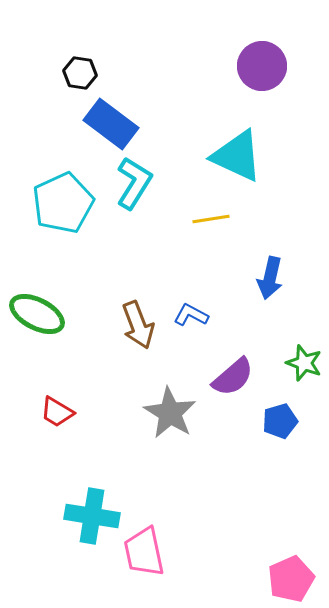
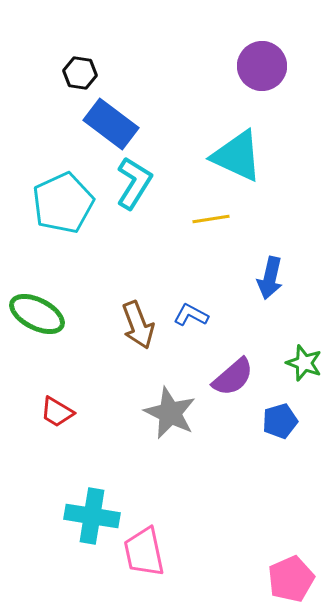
gray star: rotated 6 degrees counterclockwise
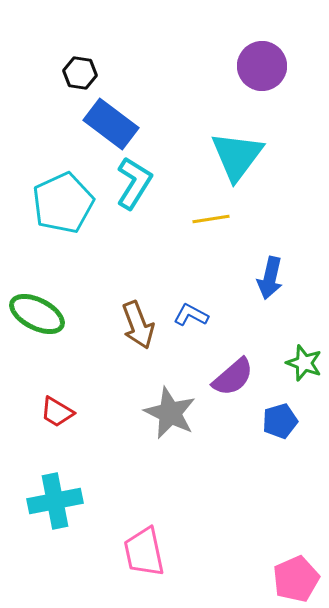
cyan triangle: rotated 42 degrees clockwise
cyan cross: moved 37 px left, 15 px up; rotated 20 degrees counterclockwise
pink pentagon: moved 5 px right
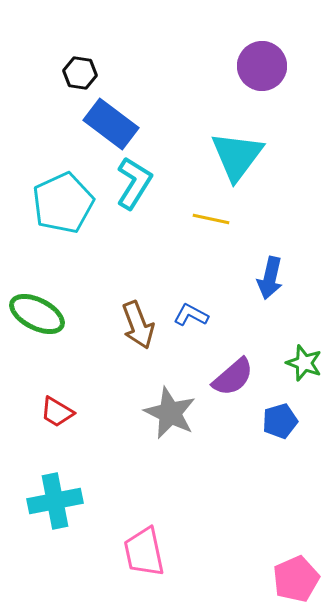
yellow line: rotated 21 degrees clockwise
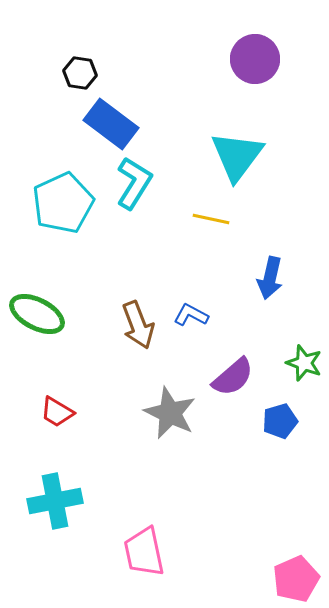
purple circle: moved 7 px left, 7 px up
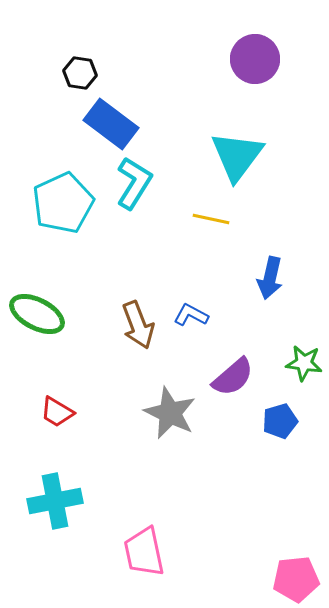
green star: rotated 12 degrees counterclockwise
pink pentagon: rotated 18 degrees clockwise
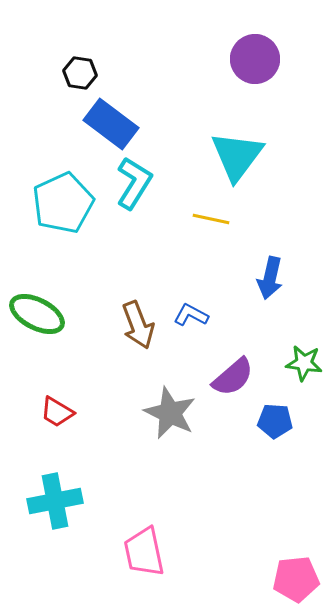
blue pentagon: moved 5 px left; rotated 20 degrees clockwise
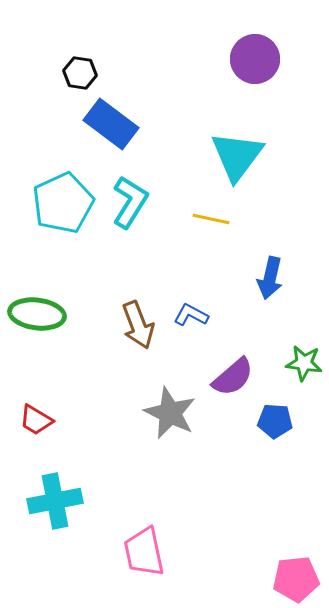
cyan L-shape: moved 4 px left, 19 px down
green ellipse: rotated 20 degrees counterclockwise
red trapezoid: moved 21 px left, 8 px down
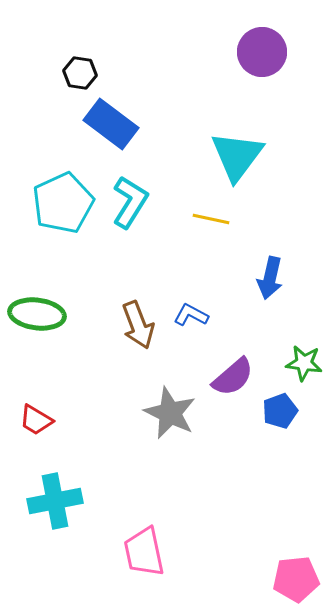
purple circle: moved 7 px right, 7 px up
blue pentagon: moved 5 px right, 10 px up; rotated 24 degrees counterclockwise
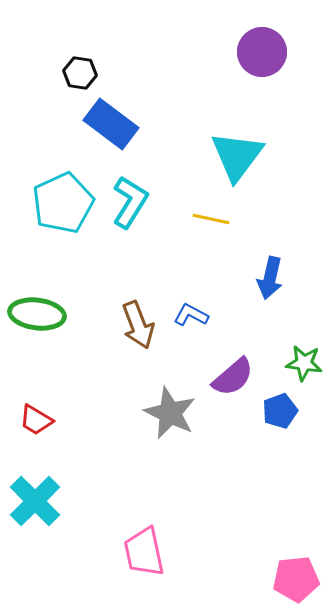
cyan cross: moved 20 px left; rotated 34 degrees counterclockwise
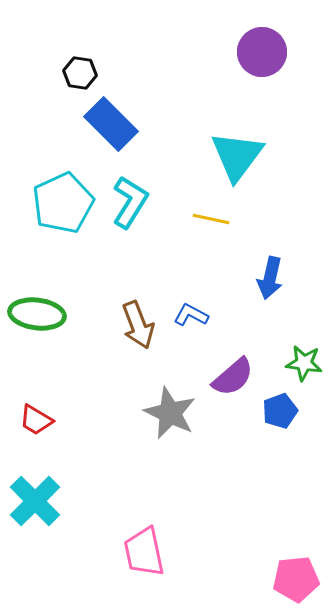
blue rectangle: rotated 8 degrees clockwise
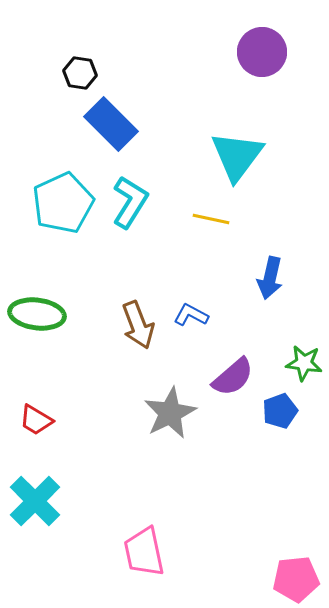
gray star: rotated 20 degrees clockwise
